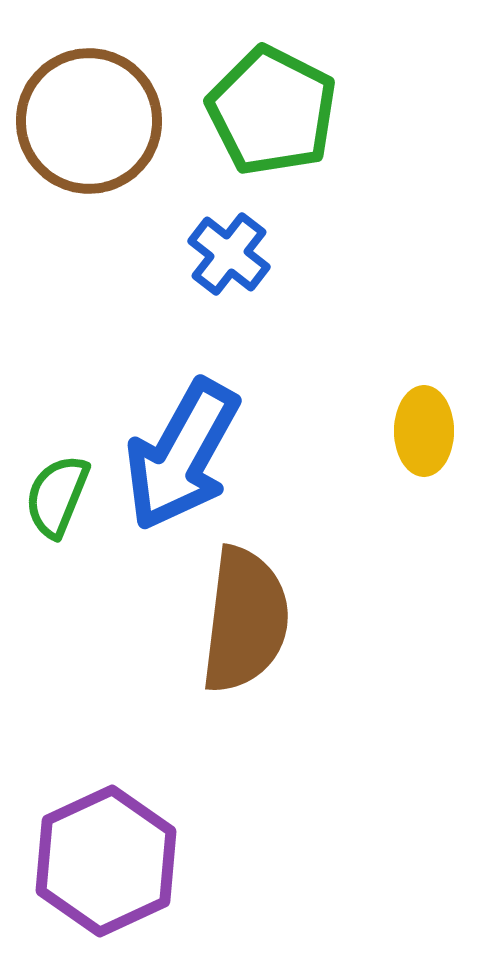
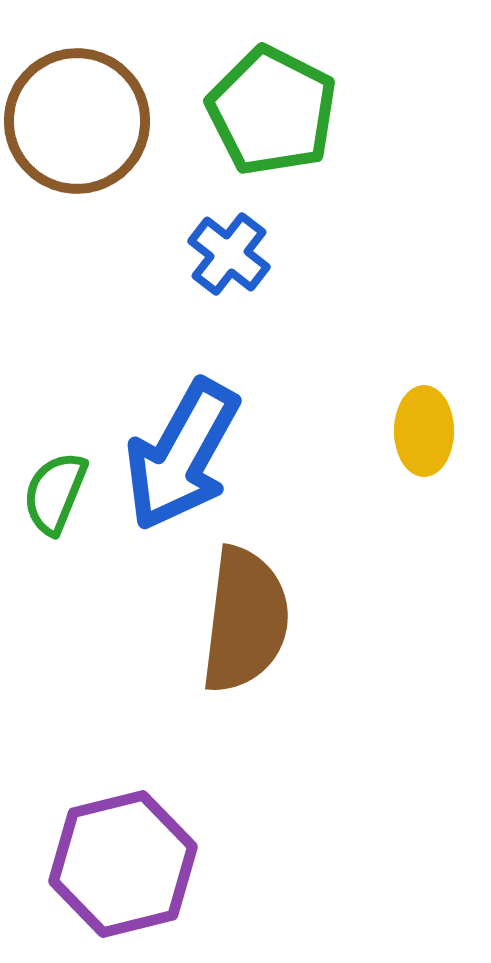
brown circle: moved 12 px left
green semicircle: moved 2 px left, 3 px up
purple hexagon: moved 17 px right, 3 px down; rotated 11 degrees clockwise
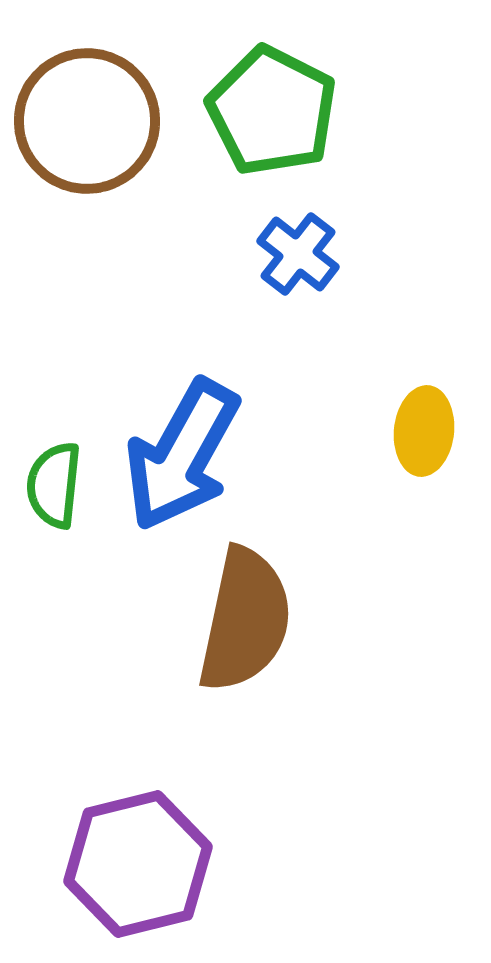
brown circle: moved 10 px right
blue cross: moved 69 px right
yellow ellipse: rotated 6 degrees clockwise
green semicircle: moved 1 px left, 8 px up; rotated 16 degrees counterclockwise
brown semicircle: rotated 5 degrees clockwise
purple hexagon: moved 15 px right
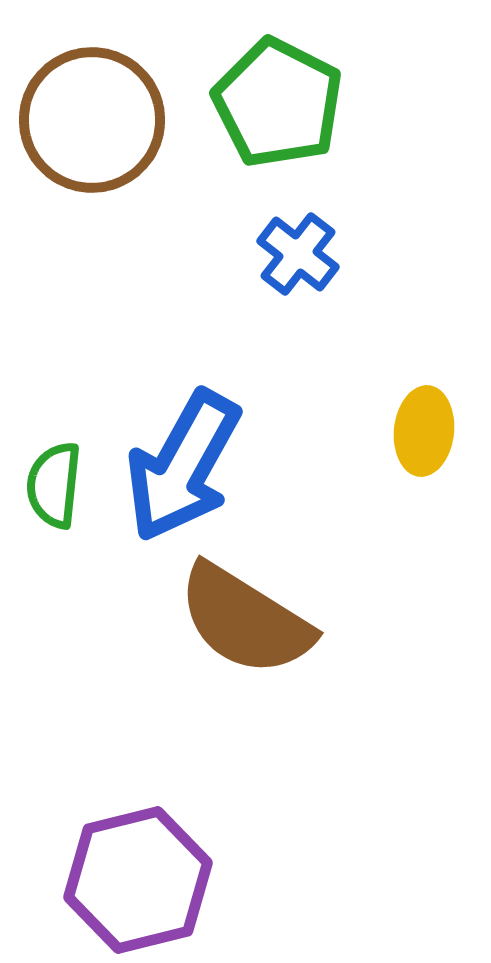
green pentagon: moved 6 px right, 8 px up
brown circle: moved 5 px right, 1 px up
blue arrow: moved 1 px right, 11 px down
brown semicircle: rotated 110 degrees clockwise
purple hexagon: moved 16 px down
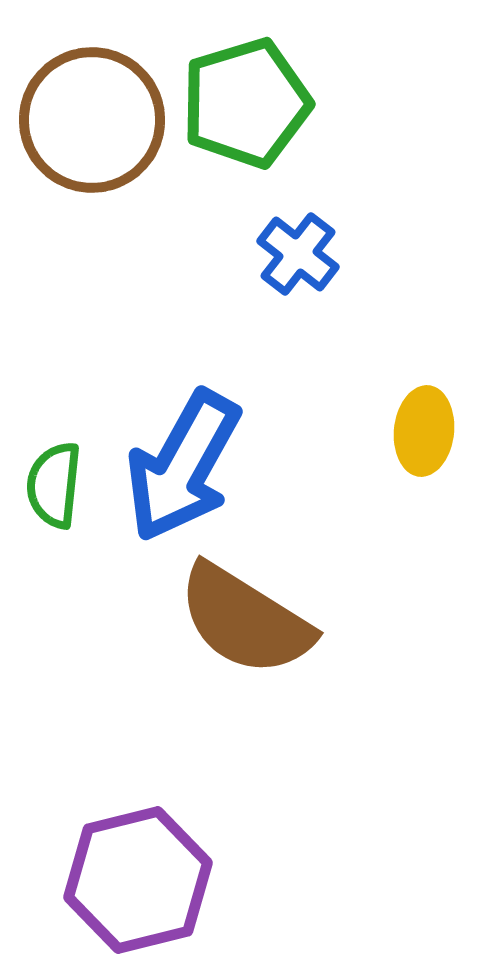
green pentagon: moved 32 px left; rotated 28 degrees clockwise
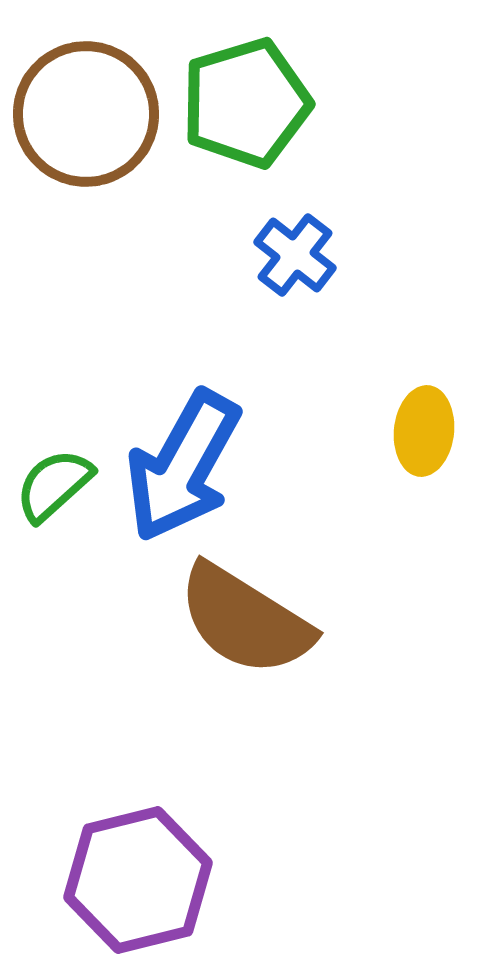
brown circle: moved 6 px left, 6 px up
blue cross: moved 3 px left, 1 px down
green semicircle: rotated 42 degrees clockwise
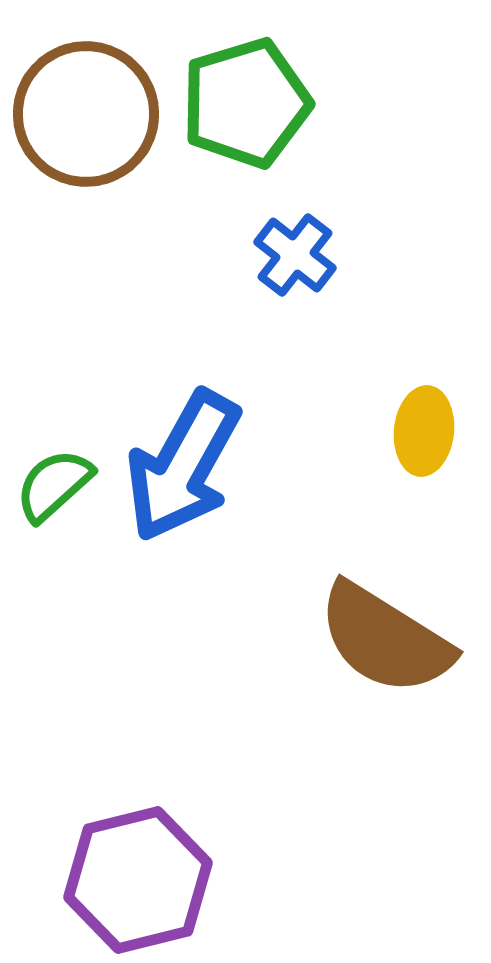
brown semicircle: moved 140 px right, 19 px down
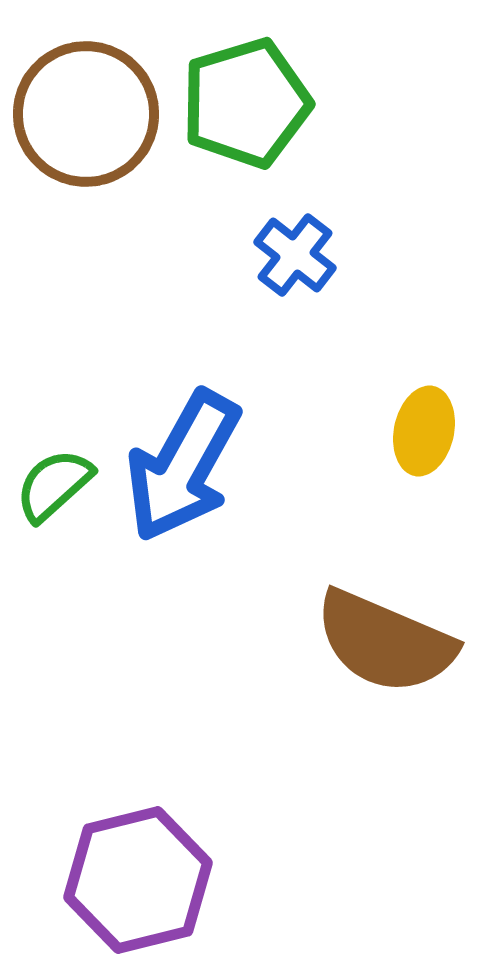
yellow ellipse: rotated 6 degrees clockwise
brown semicircle: moved 3 px down; rotated 9 degrees counterclockwise
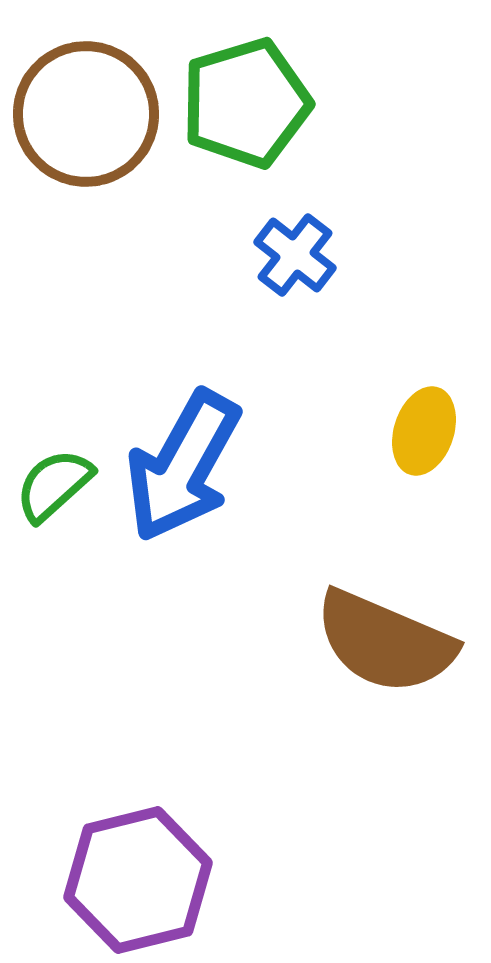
yellow ellipse: rotated 6 degrees clockwise
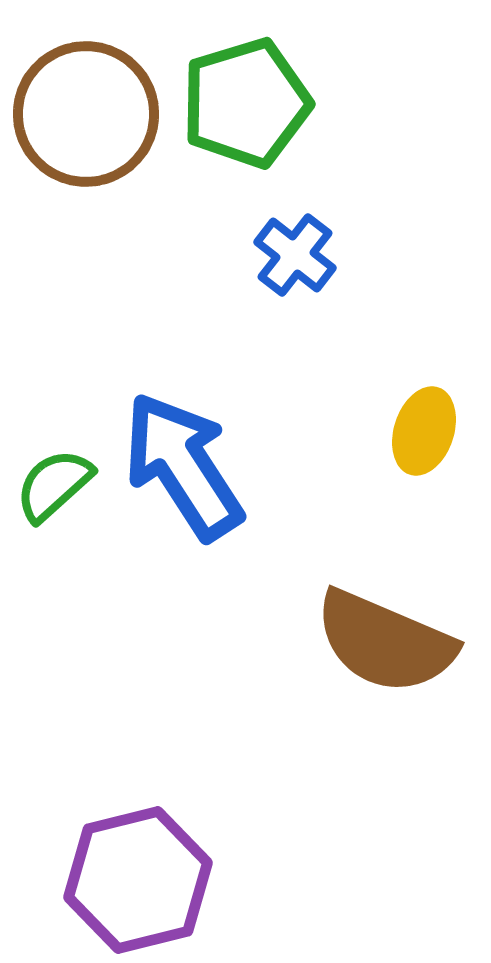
blue arrow: rotated 118 degrees clockwise
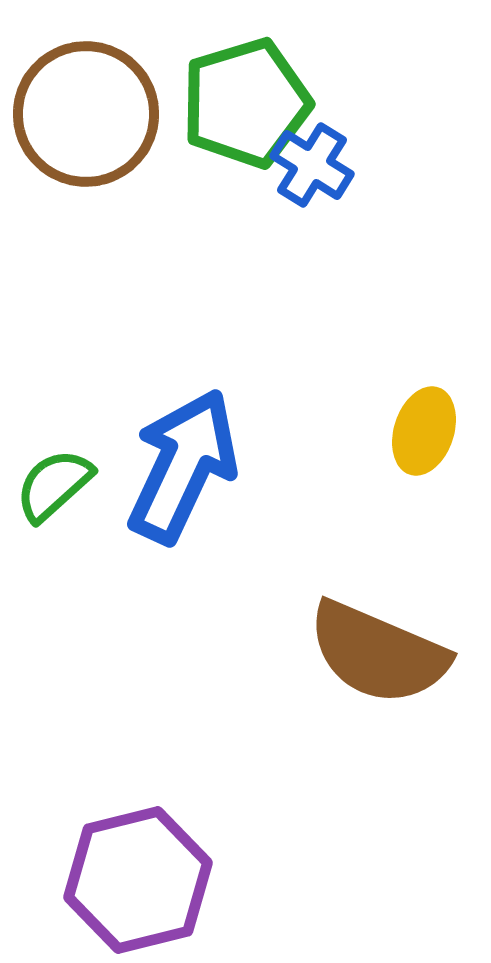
blue cross: moved 17 px right, 90 px up; rotated 6 degrees counterclockwise
blue arrow: rotated 58 degrees clockwise
brown semicircle: moved 7 px left, 11 px down
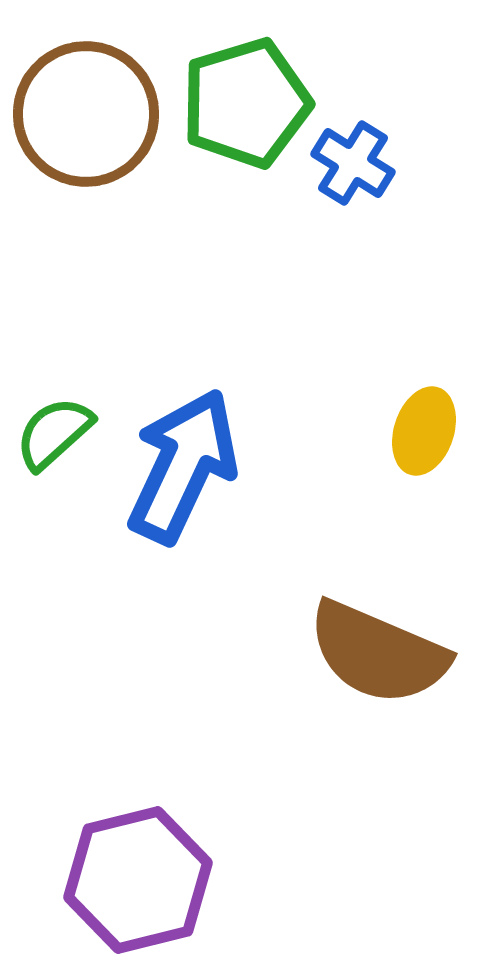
blue cross: moved 41 px right, 2 px up
green semicircle: moved 52 px up
